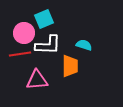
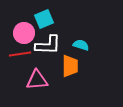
cyan semicircle: moved 3 px left
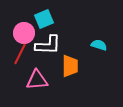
cyan semicircle: moved 18 px right
red line: rotated 55 degrees counterclockwise
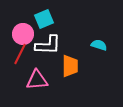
pink circle: moved 1 px left, 1 px down
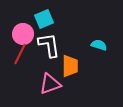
white L-shape: moved 1 px right; rotated 100 degrees counterclockwise
pink triangle: moved 13 px right, 4 px down; rotated 15 degrees counterclockwise
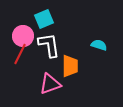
pink circle: moved 2 px down
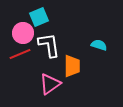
cyan square: moved 5 px left, 2 px up
pink circle: moved 3 px up
red line: rotated 40 degrees clockwise
orange trapezoid: moved 2 px right
pink triangle: rotated 15 degrees counterclockwise
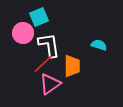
red line: moved 23 px right, 10 px down; rotated 20 degrees counterclockwise
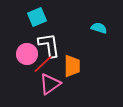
cyan square: moved 2 px left
pink circle: moved 4 px right, 21 px down
cyan semicircle: moved 17 px up
